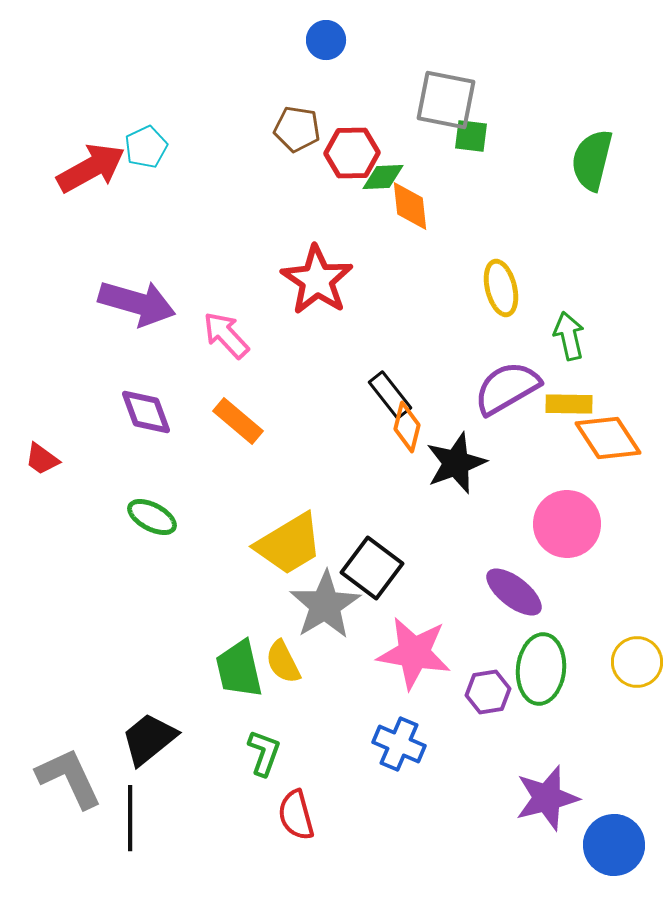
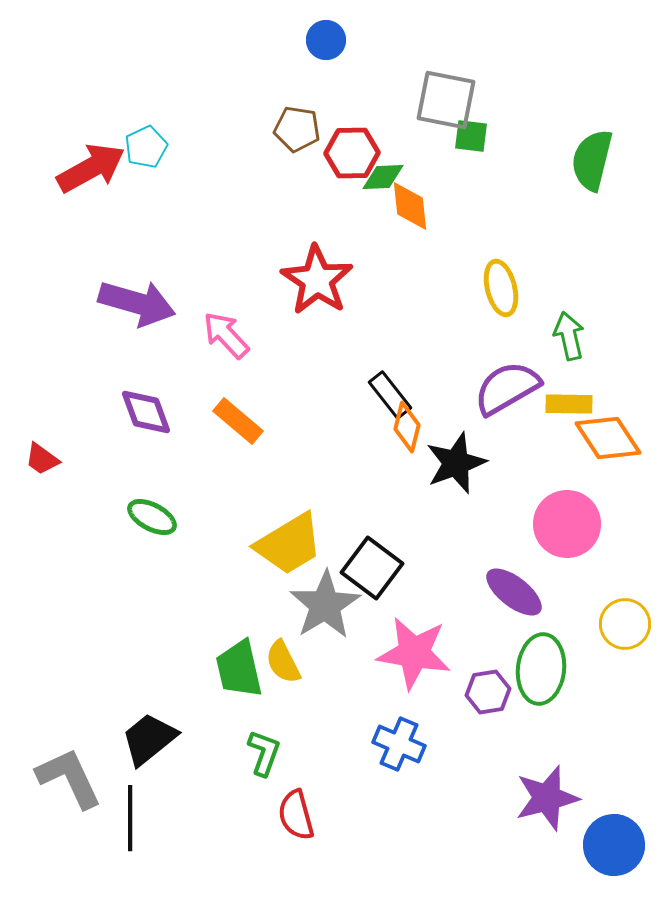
yellow circle at (637, 662): moved 12 px left, 38 px up
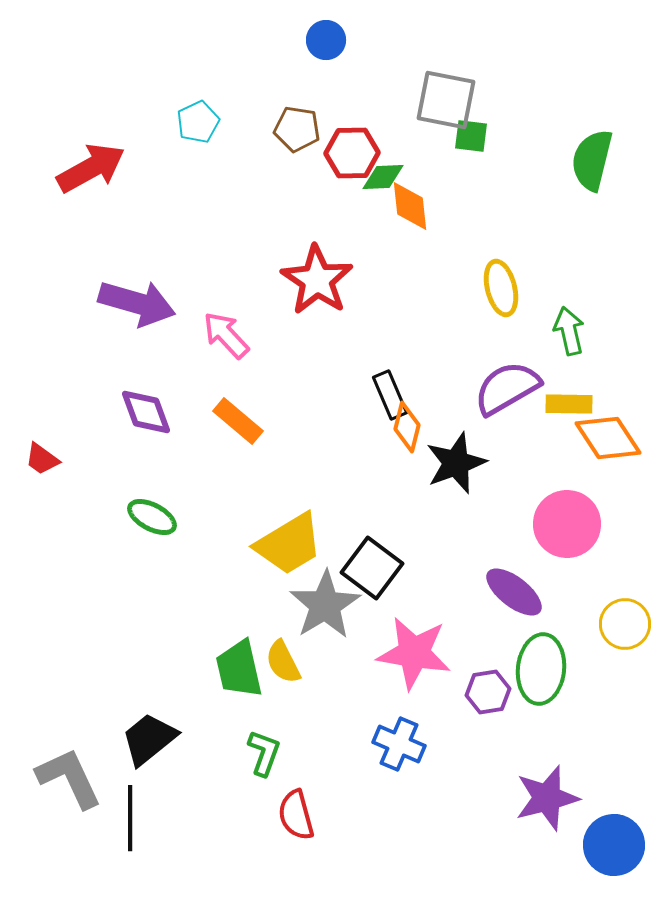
cyan pentagon at (146, 147): moved 52 px right, 25 px up
green arrow at (569, 336): moved 5 px up
black rectangle at (390, 395): rotated 15 degrees clockwise
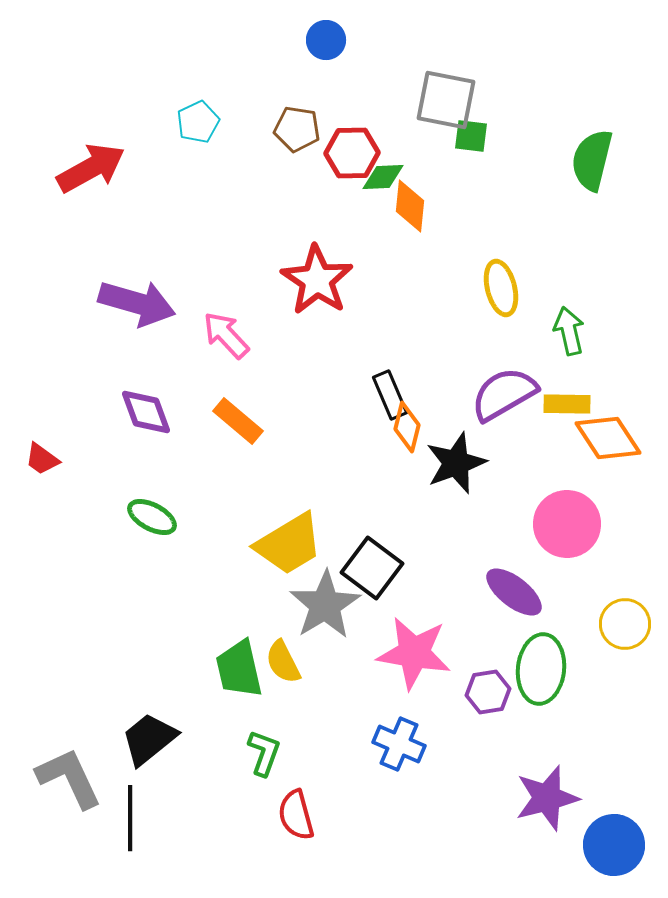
orange diamond at (410, 206): rotated 12 degrees clockwise
purple semicircle at (507, 388): moved 3 px left, 6 px down
yellow rectangle at (569, 404): moved 2 px left
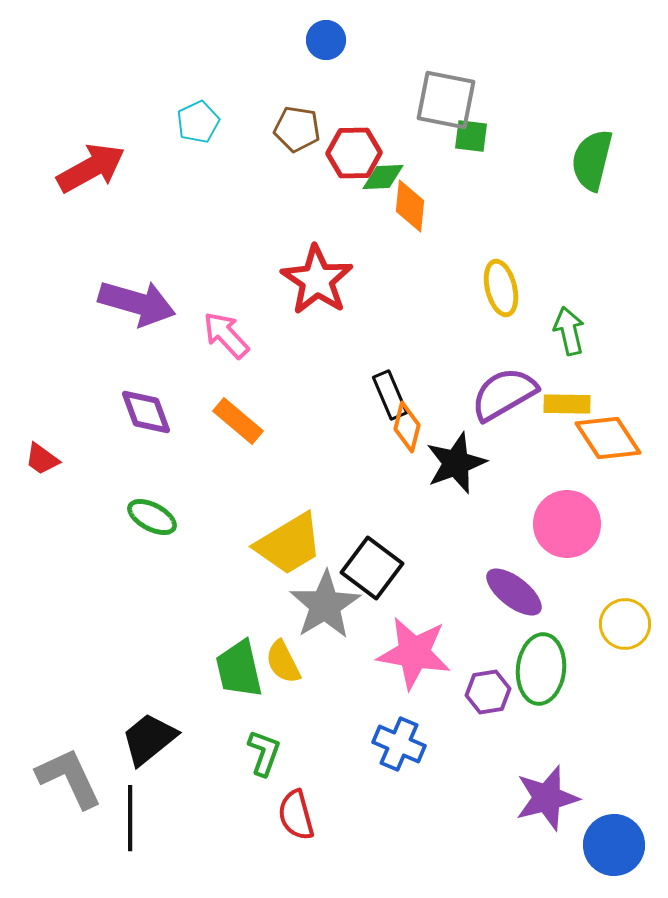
red hexagon at (352, 153): moved 2 px right
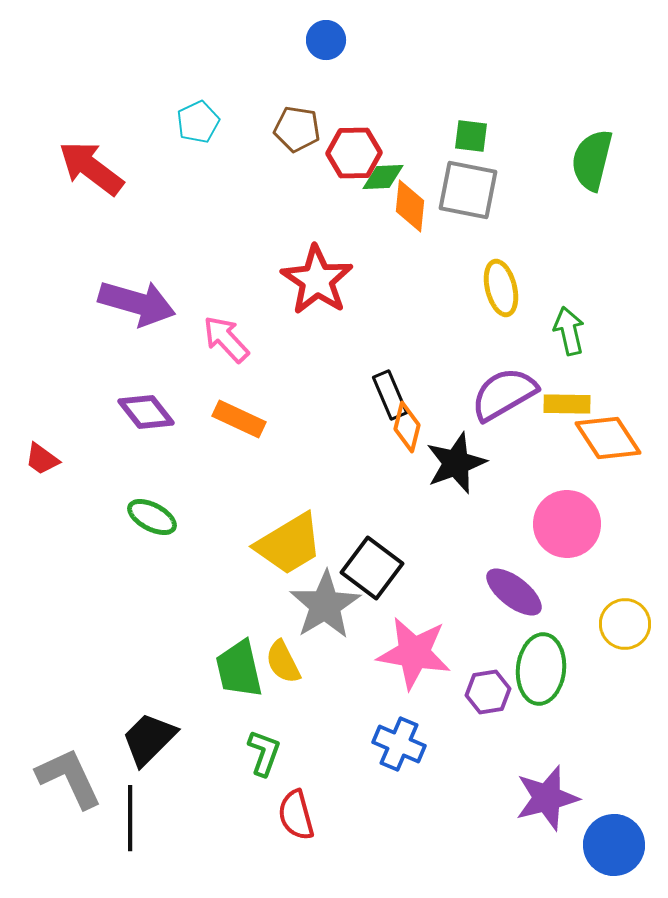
gray square at (446, 100): moved 22 px right, 90 px down
red arrow at (91, 168): rotated 114 degrees counterclockwise
pink arrow at (226, 335): moved 4 px down
purple diamond at (146, 412): rotated 18 degrees counterclockwise
orange rectangle at (238, 421): moved 1 px right, 2 px up; rotated 15 degrees counterclockwise
black trapezoid at (149, 739): rotated 6 degrees counterclockwise
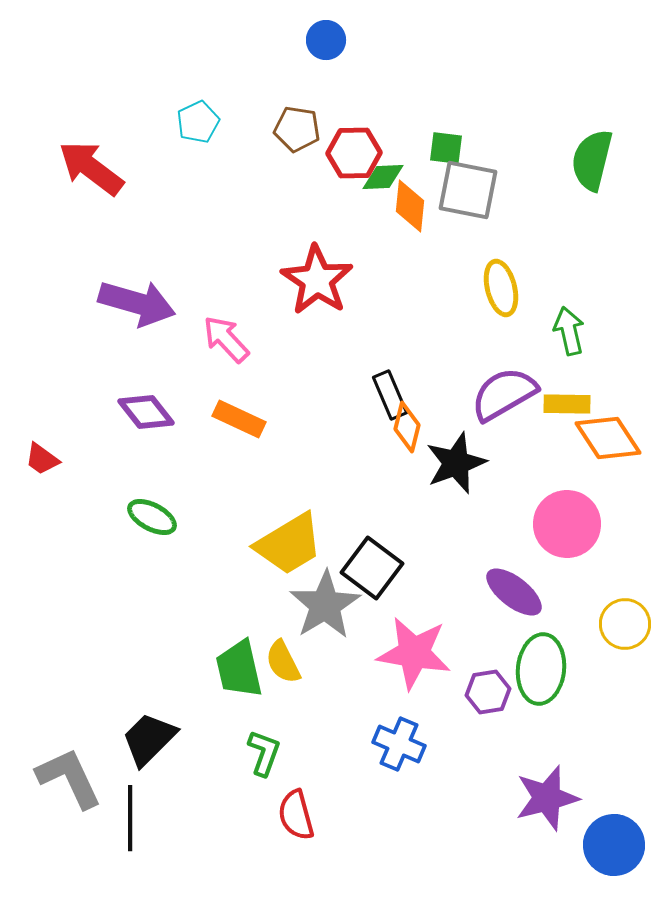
green square at (471, 136): moved 25 px left, 12 px down
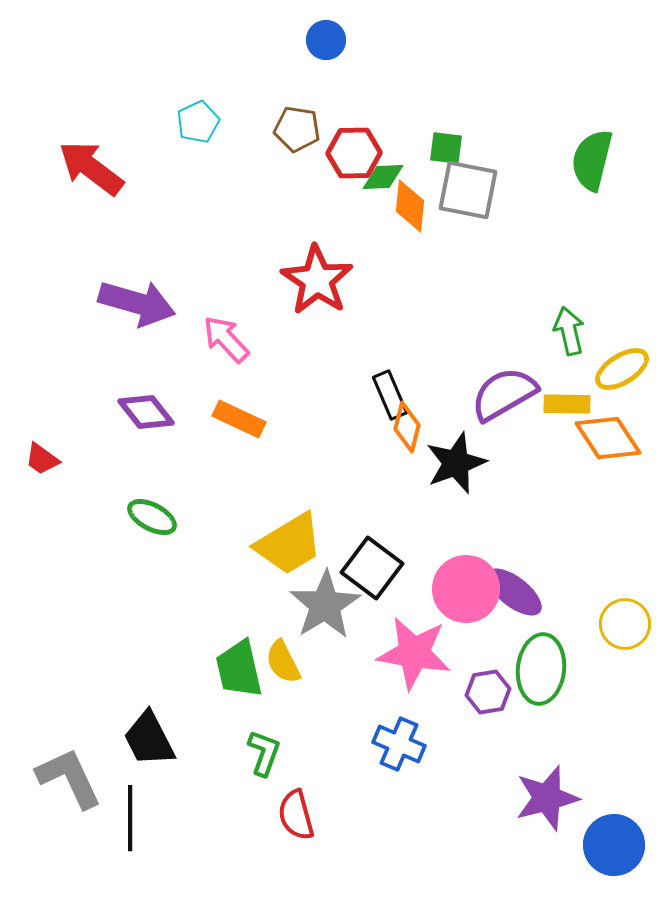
yellow ellipse at (501, 288): moved 121 px right, 81 px down; rotated 72 degrees clockwise
pink circle at (567, 524): moved 101 px left, 65 px down
black trapezoid at (149, 739): rotated 72 degrees counterclockwise
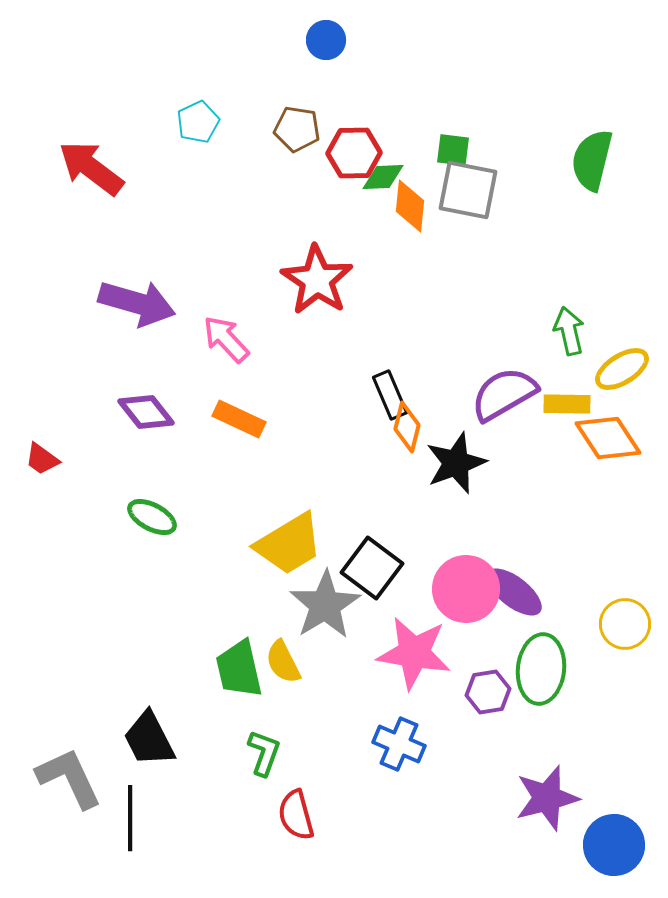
green square at (446, 148): moved 7 px right, 2 px down
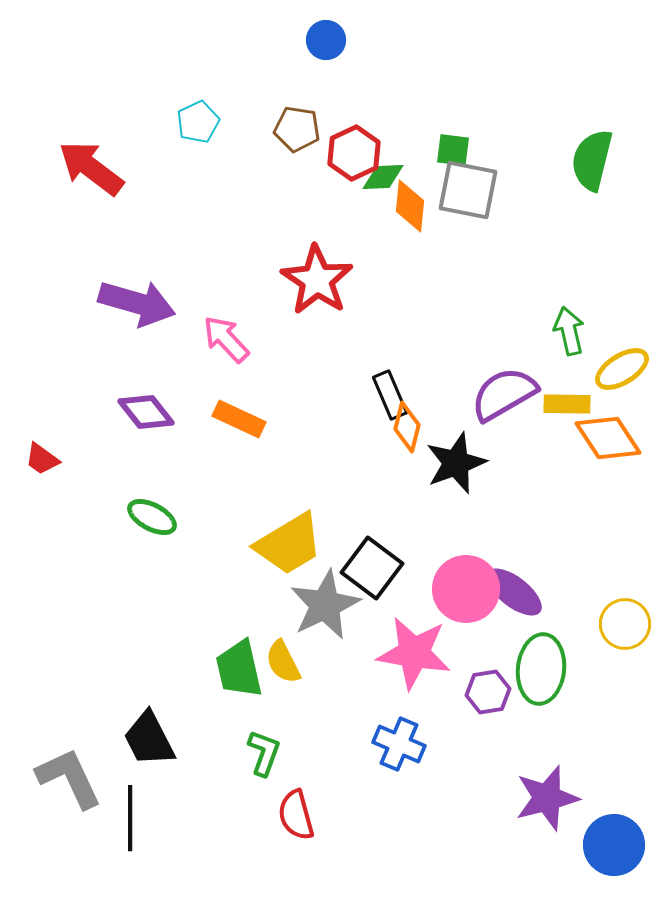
red hexagon at (354, 153): rotated 24 degrees counterclockwise
gray star at (325, 605): rotated 6 degrees clockwise
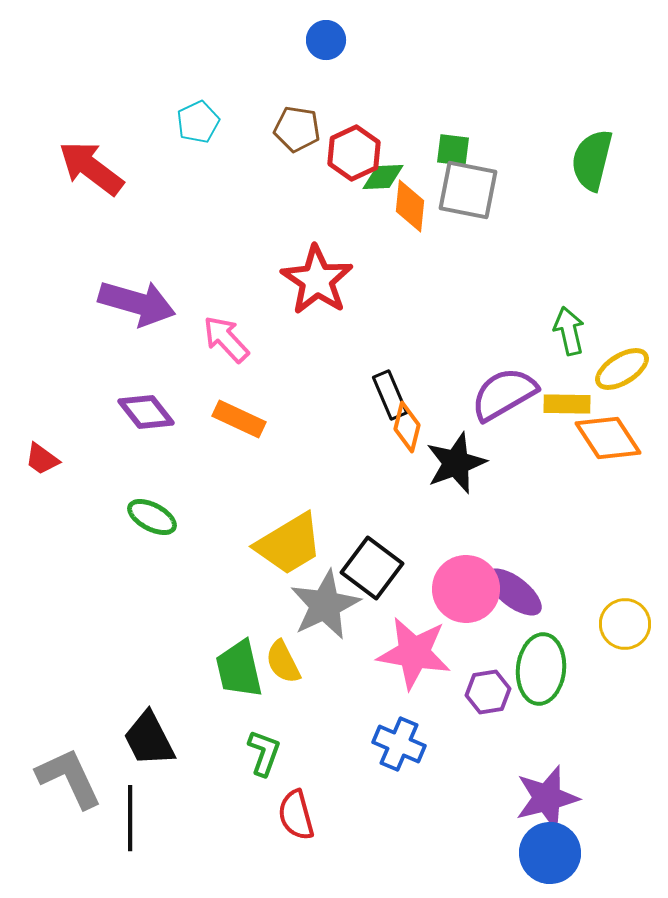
blue circle at (614, 845): moved 64 px left, 8 px down
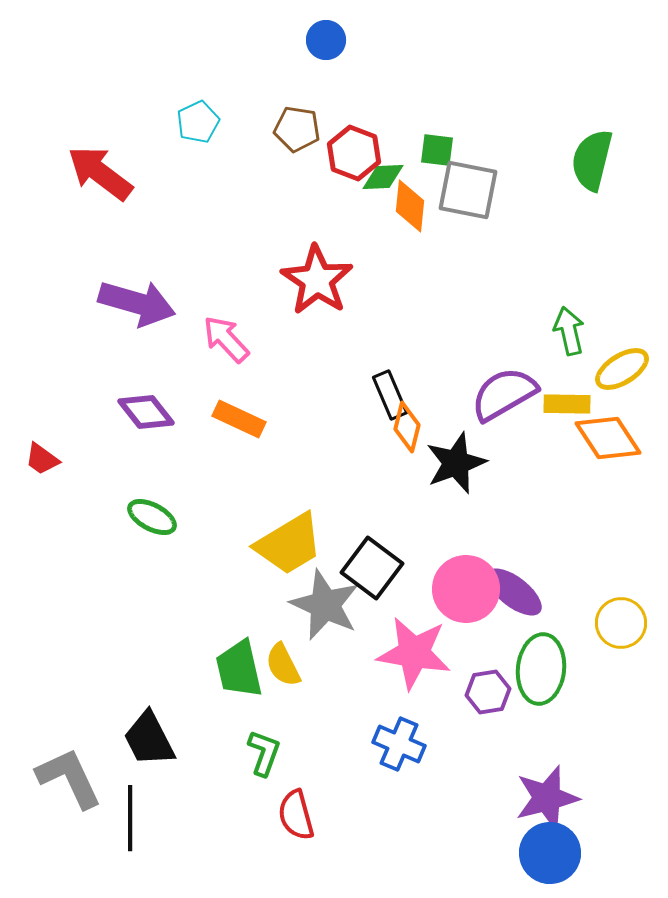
green square at (453, 150): moved 16 px left
red hexagon at (354, 153): rotated 14 degrees counterclockwise
red arrow at (91, 168): moved 9 px right, 5 px down
gray star at (325, 605): rotated 22 degrees counterclockwise
yellow circle at (625, 624): moved 4 px left, 1 px up
yellow semicircle at (283, 662): moved 3 px down
